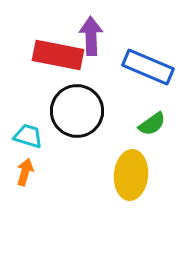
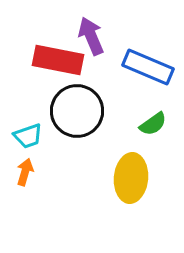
purple arrow: rotated 21 degrees counterclockwise
red rectangle: moved 5 px down
green semicircle: moved 1 px right
cyan trapezoid: rotated 144 degrees clockwise
yellow ellipse: moved 3 px down
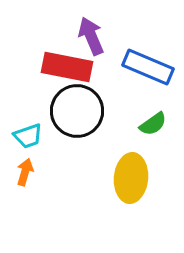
red rectangle: moved 9 px right, 7 px down
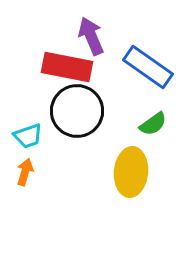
blue rectangle: rotated 12 degrees clockwise
yellow ellipse: moved 6 px up
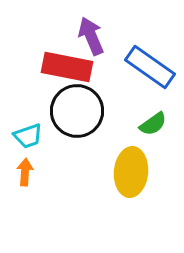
blue rectangle: moved 2 px right
orange arrow: rotated 12 degrees counterclockwise
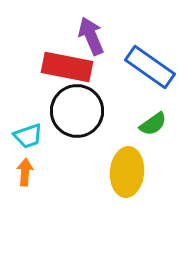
yellow ellipse: moved 4 px left
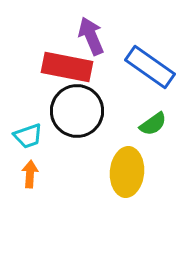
orange arrow: moved 5 px right, 2 px down
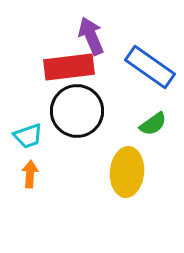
red rectangle: moved 2 px right; rotated 18 degrees counterclockwise
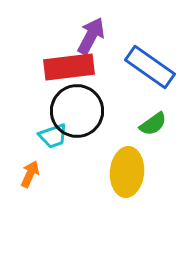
purple arrow: rotated 51 degrees clockwise
cyan trapezoid: moved 25 px right
orange arrow: rotated 20 degrees clockwise
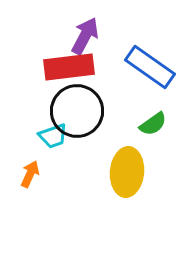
purple arrow: moved 6 px left
